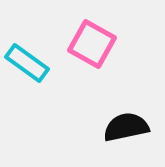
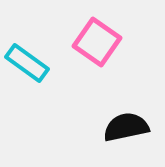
pink square: moved 5 px right, 2 px up; rotated 6 degrees clockwise
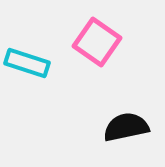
cyan rectangle: rotated 18 degrees counterclockwise
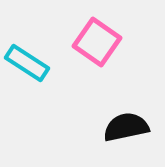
cyan rectangle: rotated 15 degrees clockwise
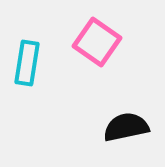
cyan rectangle: rotated 66 degrees clockwise
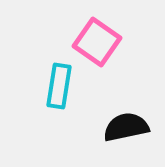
cyan rectangle: moved 32 px right, 23 px down
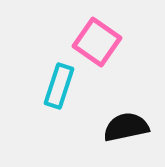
cyan rectangle: rotated 9 degrees clockwise
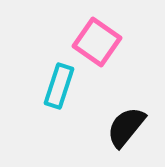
black semicircle: rotated 39 degrees counterclockwise
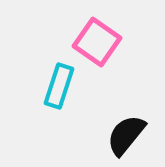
black semicircle: moved 8 px down
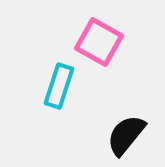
pink square: moved 2 px right; rotated 6 degrees counterclockwise
